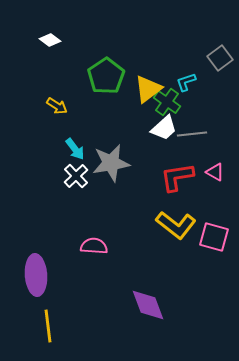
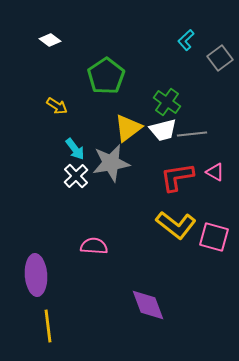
cyan L-shape: moved 42 px up; rotated 25 degrees counterclockwise
yellow triangle: moved 20 px left, 39 px down
white trapezoid: moved 1 px left, 2 px down; rotated 28 degrees clockwise
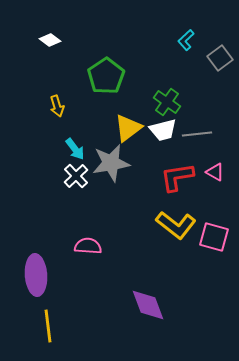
yellow arrow: rotated 40 degrees clockwise
gray line: moved 5 px right
pink semicircle: moved 6 px left
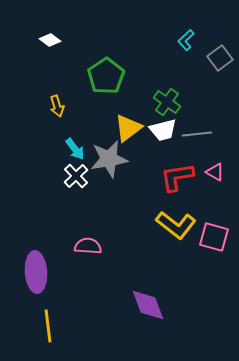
gray star: moved 2 px left, 4 px up
purple ellipse: moved 3 px up
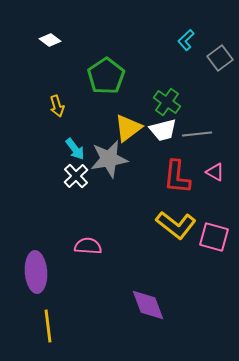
red L-shape: rotated 75 degrees counterclockwise
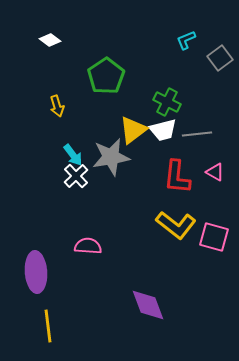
cyan L-shape: rotated 20 degrees clockwise
green cross: rotated 8 degrees counterclockwise
yellow triangle: moved 5 px right, 2 px down
cyan arrow: moved 2 px left, 6 px down
gray star: moved 2 px right, 2 px up
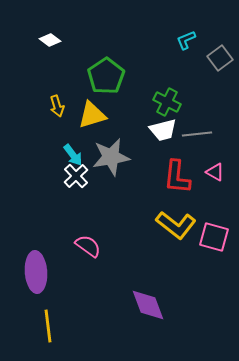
yellow triangle: moved 41 px left, 15 px up; rotated 20 degrees clockwise
pink semicircle: rotated 32 degrees clockwise
